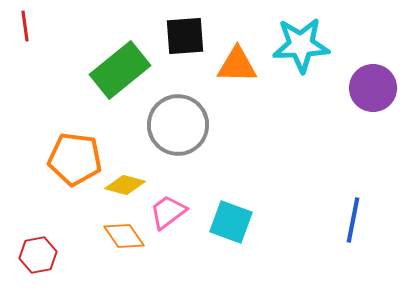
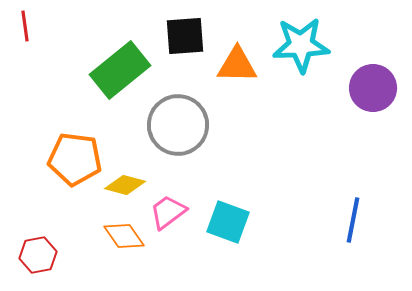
cyan square: moved 3 px left
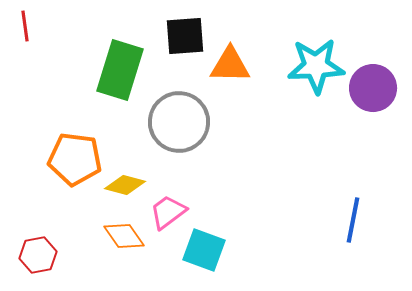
cyan star: moved 15 px right, 21 px down
orange triangle: moved 7 px left
green rectangle: rotated 34 degrees counterclockwise
gray circle: moved 1 px right, 3 px up
cyan square: moved 24 px left, 28 px down
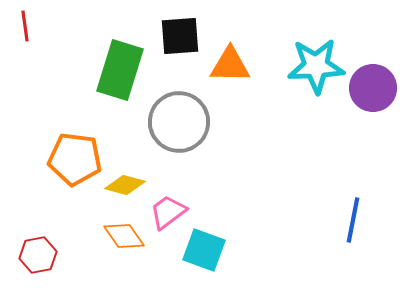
black square: moved 5 px left
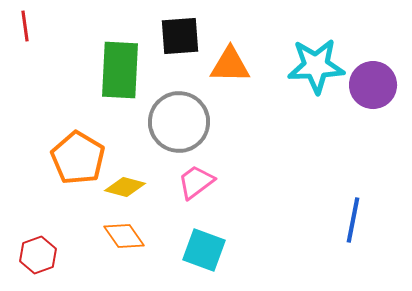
green rectangle: rotated 14 degrees counterclockwise
purple circle: moved 3 px up
orange pentagon: moved 3 px right, 1 px up; rotated 24 degrees clockwise
yellow diamond: moved 2 px down
pink trapezoid: moved 28 px right, 30 px up
red hexagon: rotated 9 degrees counterclockwise
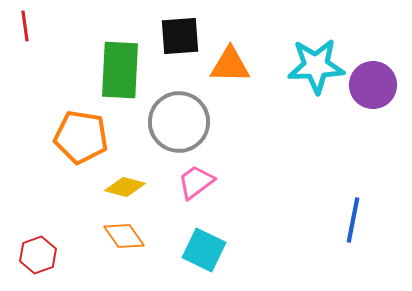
orange pentagon: moved 3 px right, 21 px up; rotated 22 degrees counterclockwise
cyan square: rotated 6 degrees clockwise
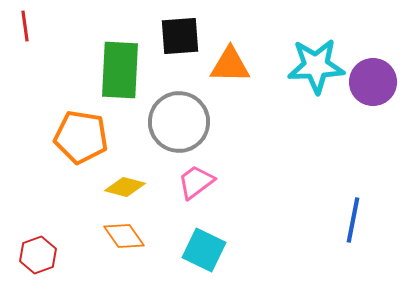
purple circle: moved 3 px up
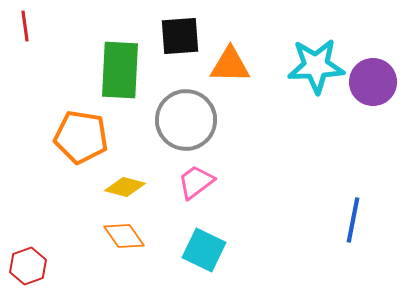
gray circle: moved 7 px right, 2 px up
red hexagon: moved 10 px left, 11 px down
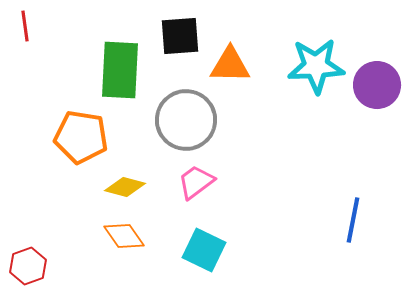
purple circle: moved 4 px right, 3 px down
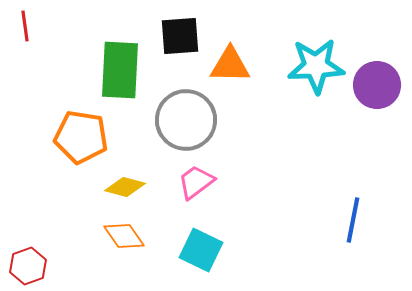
cyan square: moved 3 px left
